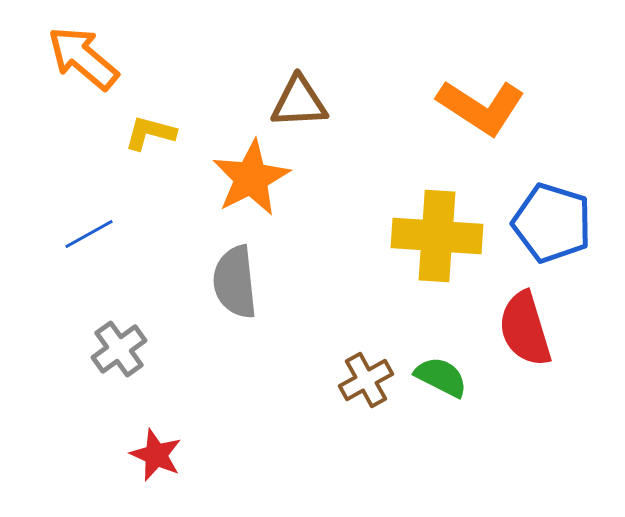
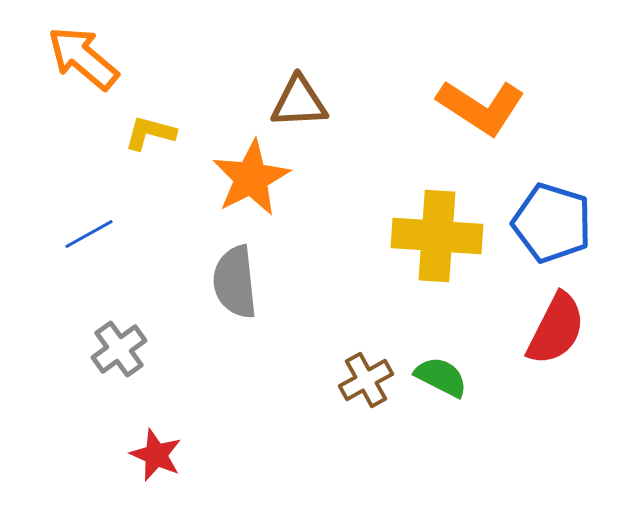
red semicircle: moved 31 px right; rotated 136 degrees counterclockwise
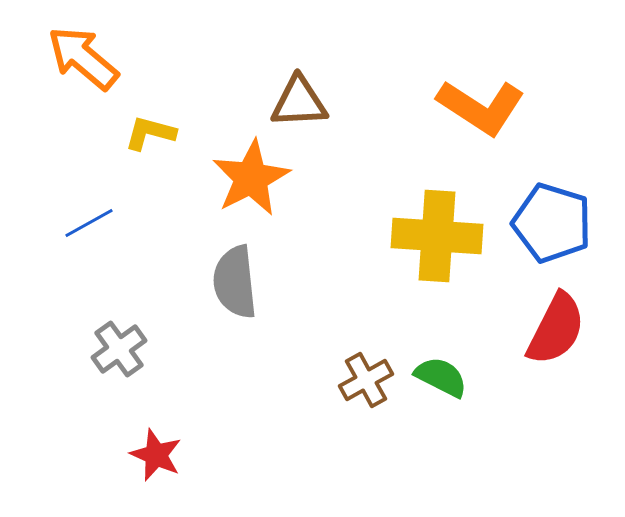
blue line: moved 11 px up
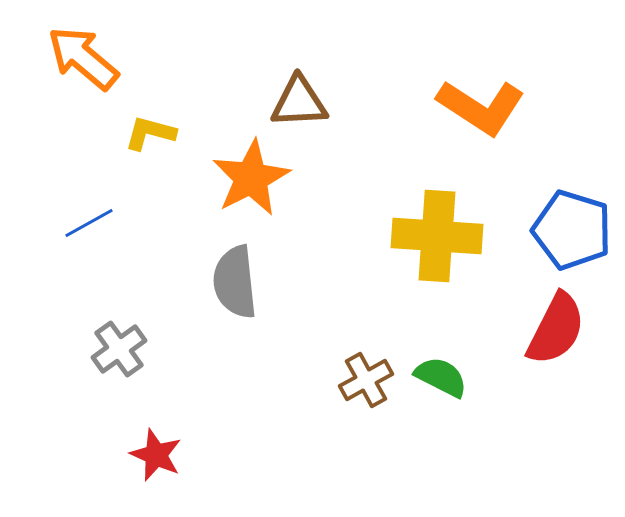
blue pentagon: moved 20 px right, 7 px down
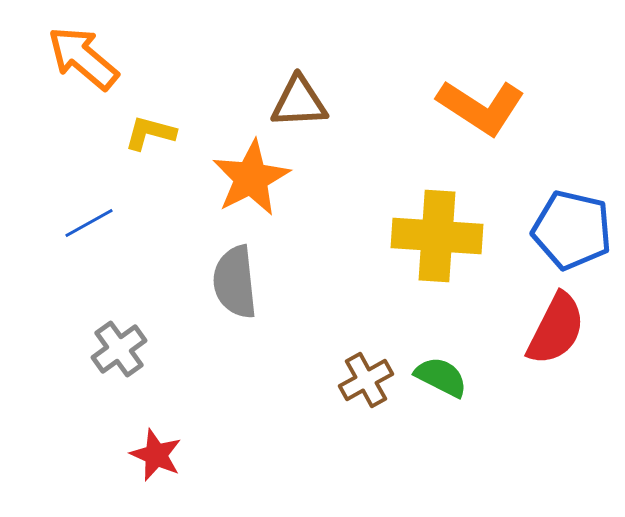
blue pentagon: rotated 4 degrees counterclockwise
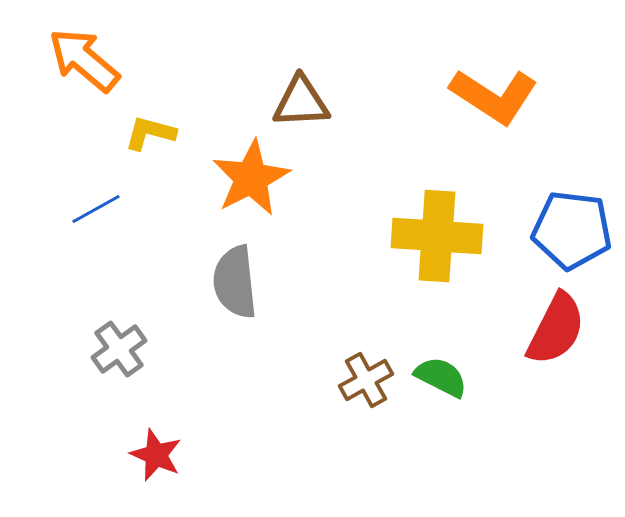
orange arrow: moved 1 px right, 2 px down
brown triangle: moved 2 px right
orange L-shape: moved 13 px right, 11 px up
blue line: moved 7 px right, 14 px up
blue pentagon: rotated 6 degrees counterclockwise
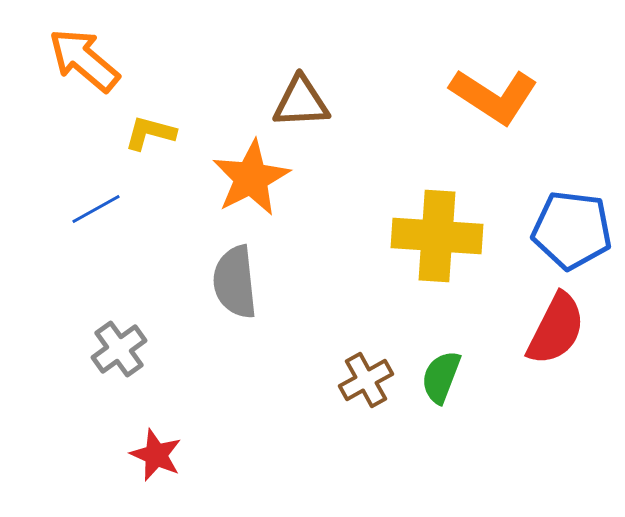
green semicircle: rotated 96 degrees counterclockwise
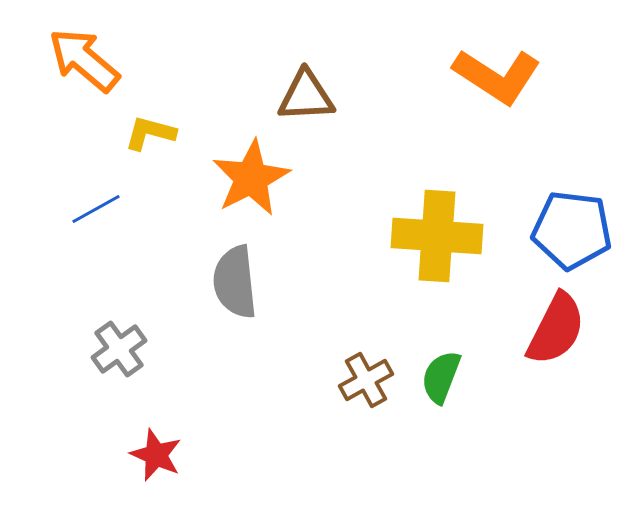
orange L-shape: moved 3 px right, 20 px up
brown triangle: moved 5 px right, 6 px up
